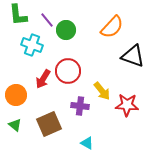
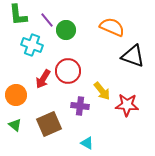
orange semicircle: rotated 110 degrees counterclockwise
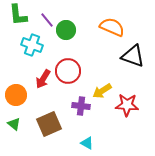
yellow arrow: rotated 96 degrees clockwise
purple cross: moved 1 px right
green triangle: moved 1 px left, 1 px up
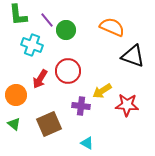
red arrow: moved 3 px left
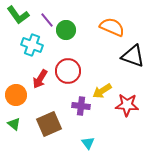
green L-shape: rotated 30 degrees counterclockwise
cyan triangle: moved 1 px right; rotated 24 degrees clockwise
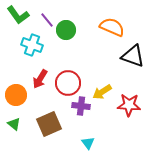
red circle: moved 12 px down
yellow arrow: moved 1 px down
red star: moved 2 px right
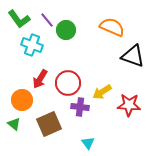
green L-shape: moved 1 px right, 4 px down
orange circle: moved 6 px right, 5 px down
purple cross: moved 1 px left, 1 px down
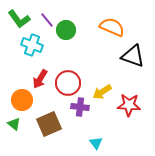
cyan triangle: moved 8 px right
